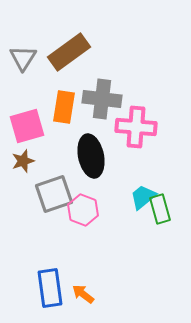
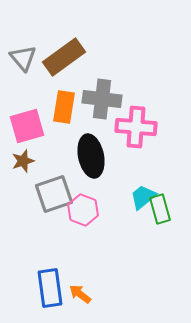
brown rectangle: moved 5 px left, 5 px down
gray triangle: rotated 12 degrees counterclockwise
orange arrow: moved 3 px left
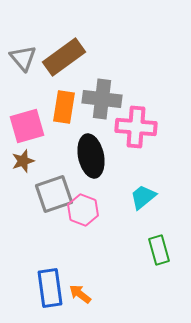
green rectangle: moved 1 px left, 41 px down
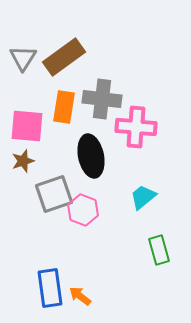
gray triangle: rotated 12 degrees clockwise
pink square: rotated 21 degrees clockwise
orange arrow: moved 2 px down
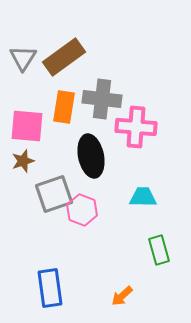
cyan trapezoid: rotated 40 degrees clockwise
pink hexagon: moved 1 px left
orange arrow: moved 42 px right; rotated 80 degrees counterclockwise
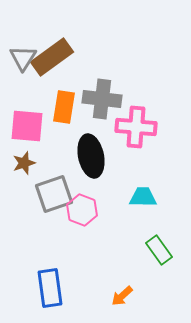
brown rectangle: moved 12 px left
brown star: moved 1 px right, 2 px down
green rectangle: rotated 20 degrees counterclockwise
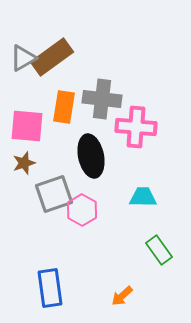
gray triangle: rotated 28 degrees clockwise
pink hexagon: rotated 8 degrees clockwise
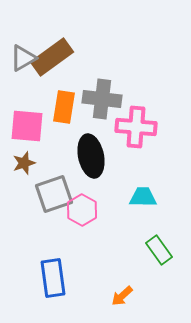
blue rectangle: moved 3 px right, 10 px up
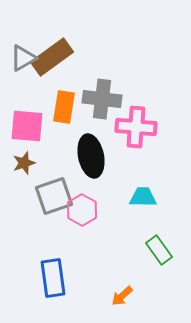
gray square: moved 2 px down
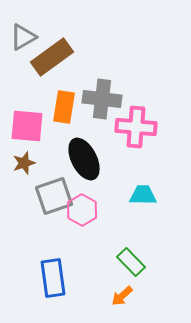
gray triangle: moved 21 px up
black ellipse: moved 7 px left, 3 px down; rotated 15 degrees counterclockwise
cyan trapezoid: moved 2 px up
green rectangle: moved 28 px left, 12 px down; rotated 8 degrees counterclockwise
